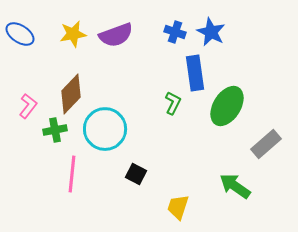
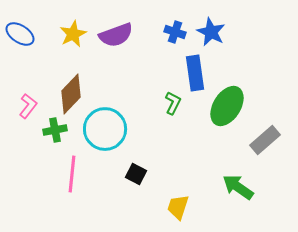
yellow star: rotated 16 degrees counterclockwise
gray rectangle: moved 1 px left, 4 px up
green arrow: moved 3 px right, 1 px down
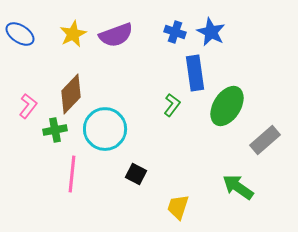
green L-shape: moved 1 px left, 2 px down; rotated 10 degrees clockwise
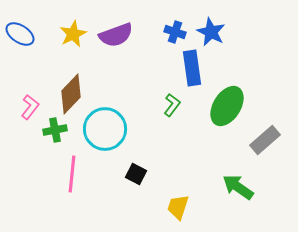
blue rectangle: moved 3 px left, 5 px up
pink L-shape: moved 2 px right, 1 px down
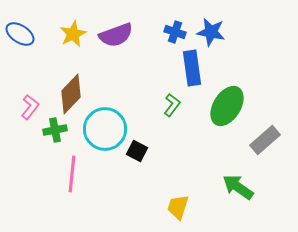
blue star: rotated 16 degrees counterclockwise
black square: moved 1 px right, 23 px up
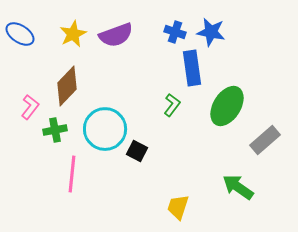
brown diamond: moved 4 px left, 8 px up
